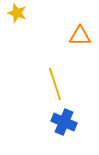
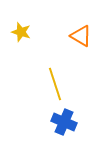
yellow star: moved 4 px right, 19 px down
orange triangle: moved 1 px right; rotated 30 degrees clockwise
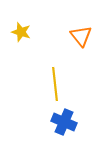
orange triangle: rotated 20 degrees clockwise
yellow line: rotated 12 degrees clockwise
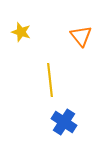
yellow line: moved 5 px left, 4 px up
blue cross: rotated 10 degrees clockwise
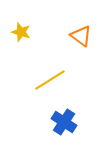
orange triangle: rotated 15 degrees counterclockwise
yellow line: rotated 64 degrees clockwise
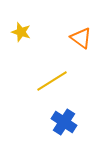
orange triangle: moved 2 px down
yellow line: moved 2 px right, 1 px down
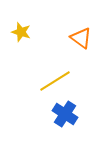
yellow line: moved 3 px right
blue cross: moved 1 px right, 8 px up
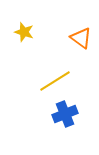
yellow star: moved 3 px right
blue cross: rotated 35 degrees clockwise
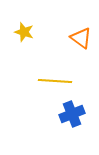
yellow line: rotated 36 degrees clockwise
blue cross: moved 7 px right
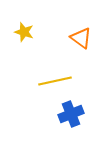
yellow line: rotated 16 degrees counterclockwise
blue cross: moved 1 px left
